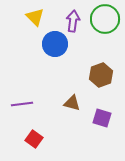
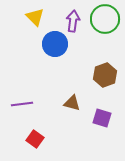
brown hexagon: moved 4 px right
red square: moved 1 px right
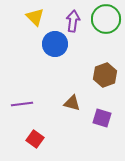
green circle: moved 1 px right
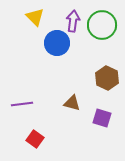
green circle: moved 4 px left, 6 px down
blue circle: moved 2 px right, 1 px up
brown hexagon: moved 2 px right, 3 px down; rotated 15 degrees counterclockwise
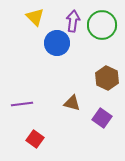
purple square: rotated 18 degrees clockwise
